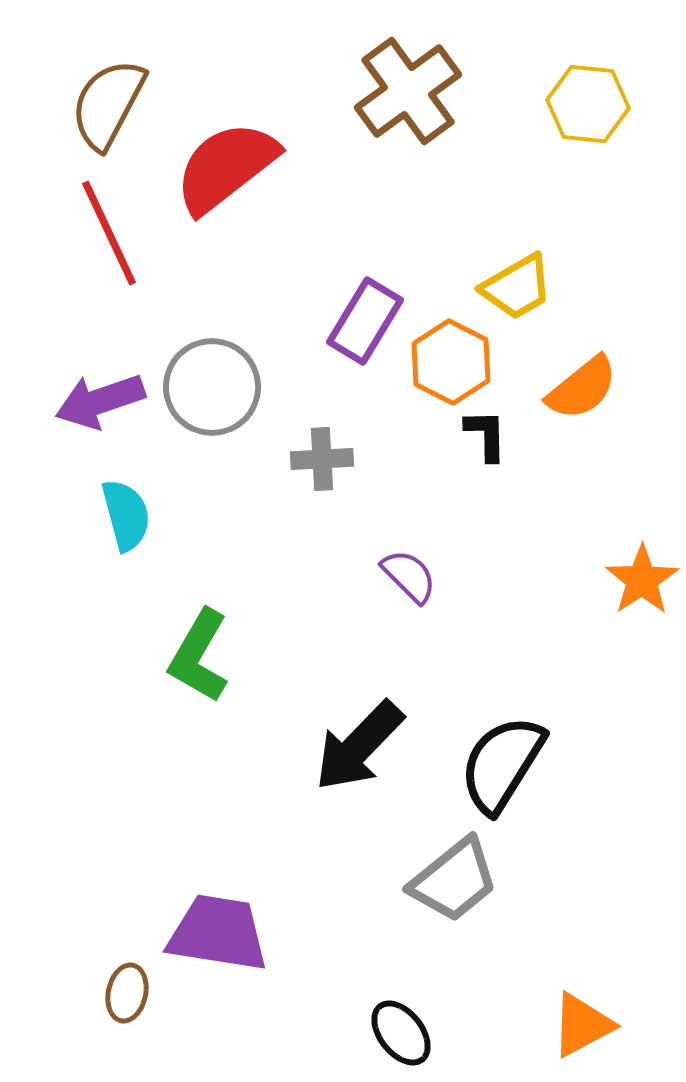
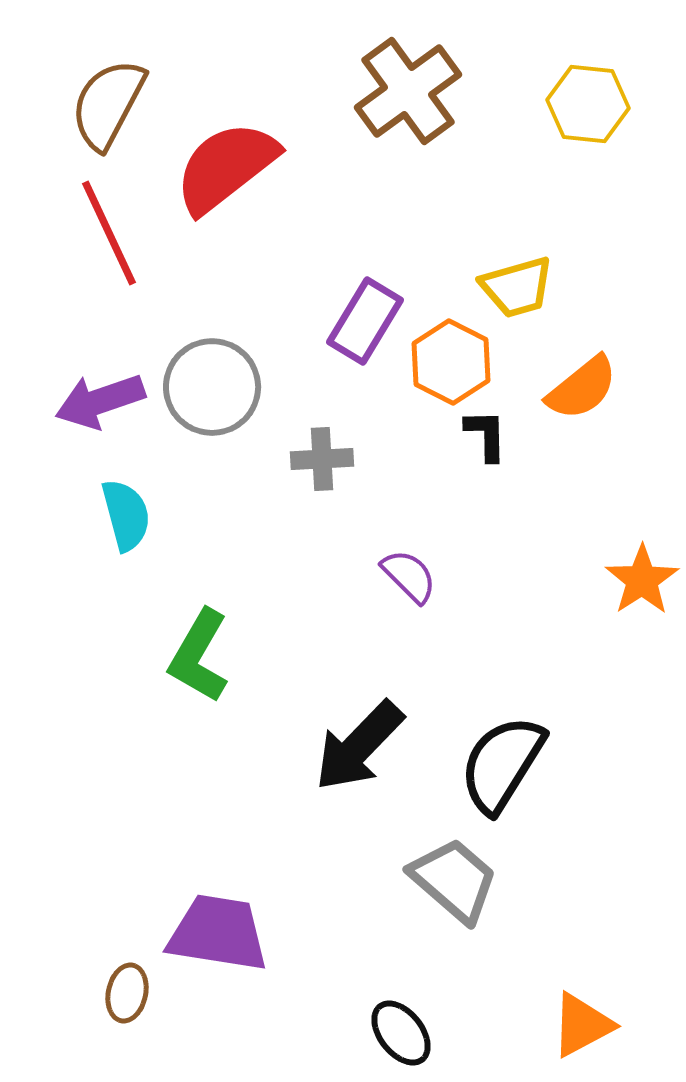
yellow trapezoid: rotated 14 degrees clockwise
gray trapezoid: rotated 100 degrees counterclockwise
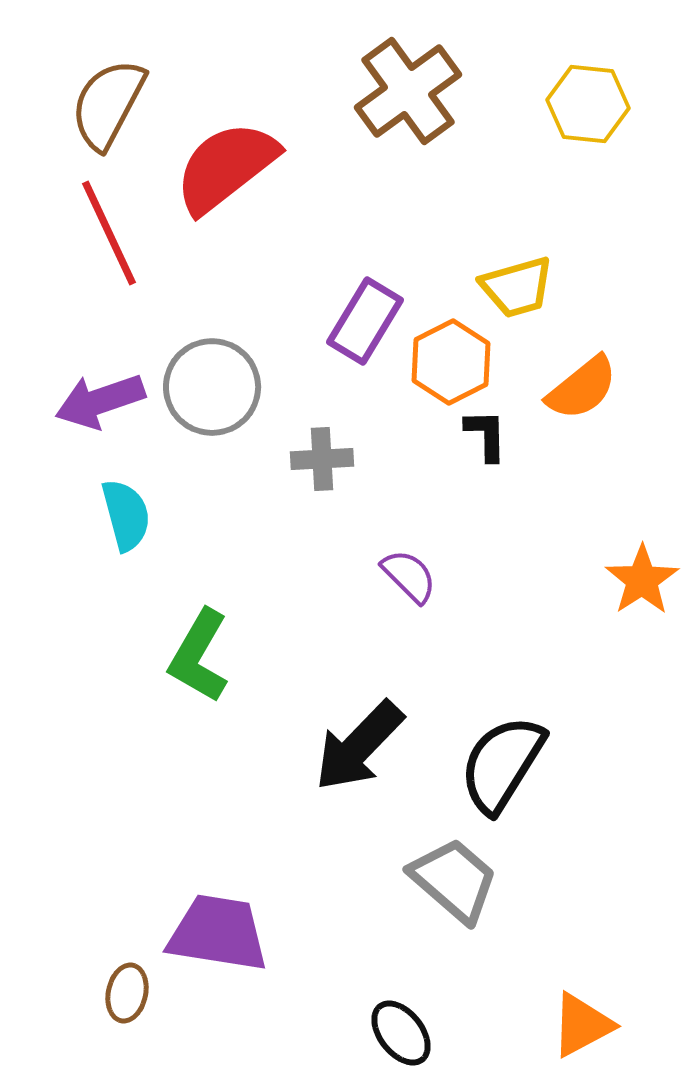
orange hexagon: rotated 6 degrees clockwise
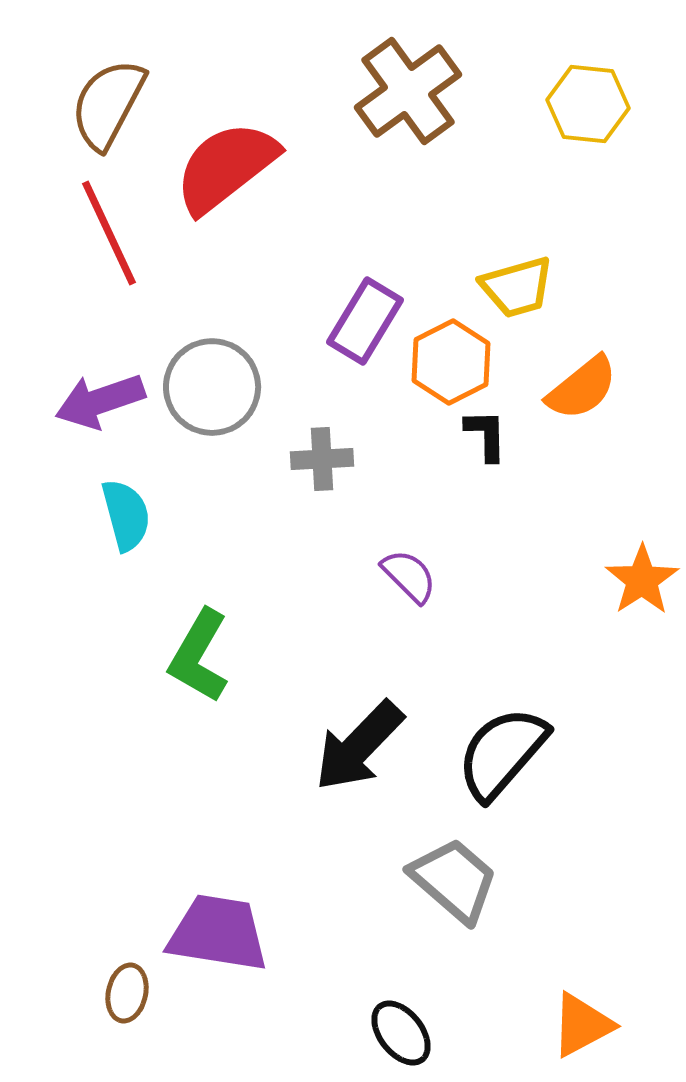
black semicircle: moved 11 px up; rotated 9 degrees clockwise
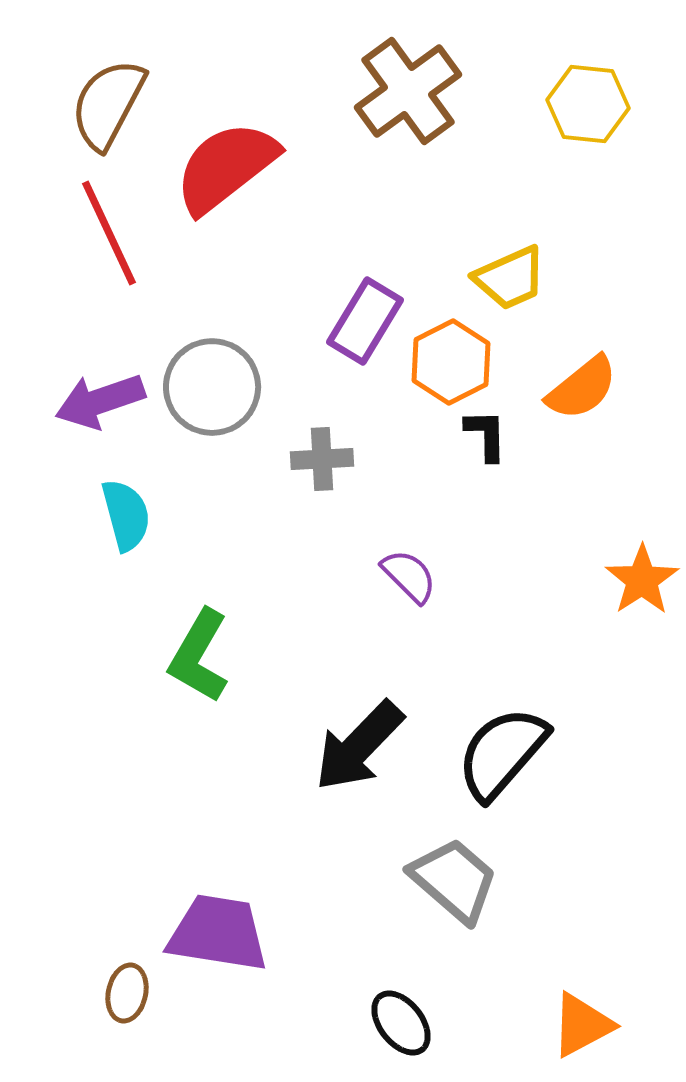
yellow trapezoid: moved 7 px left, 9 px up; rotated 8 degrees counterclockwise
black ellipse: moved 10 px up
